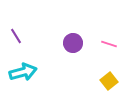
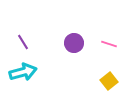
purple line: moved 7 px right, 6 px down
purple circle: moved 1 px right
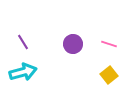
purple circle: moved 1 px left, 1 px down
yellow square: moved 6 px up
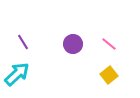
pink line: rotated 21 degrees clockwise
cyan arrow: moved 6 px left, 2 px down; rotated 28 degrees counterclockwise
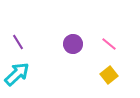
purple line: moved 5 px left
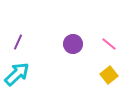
purple line: rotated 56 degrees clockwise
